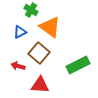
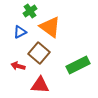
green cross: moved 1 px left, 1 px down; rotated 24 degrees clockwise
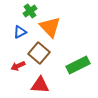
orange triangle: rotated 10 degrees clockwise
red arrow: rotated 40 degrees counterclockwise
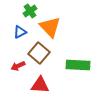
green rectangle: rotated 30 degrees clockwise
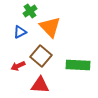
brown square: moved 2 px right, 3 px down
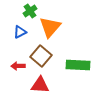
orange triangle: rotated 25 degrees clockwise
red arrow: rotated 24 degrees clockwise
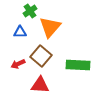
blue triangle: rotated 24 degrees clockwise
red arrow: moved 2 px up; rotated 24 degrees counterclockwise
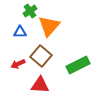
orange triangle: moved 1 px left, 1 px up
green rectangle: rotated 30 degrees counterclockwise
